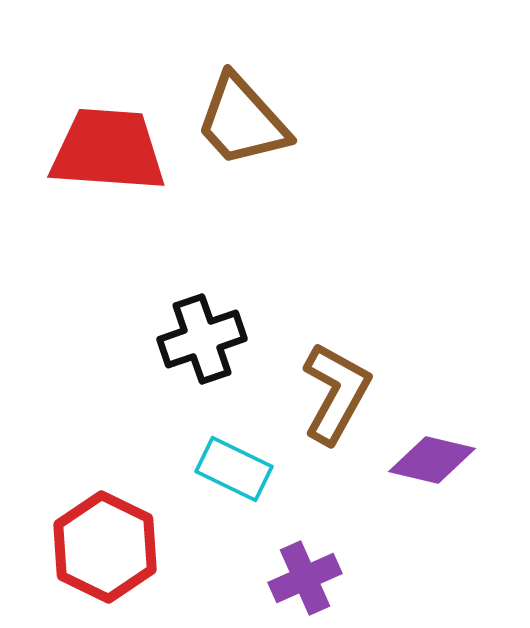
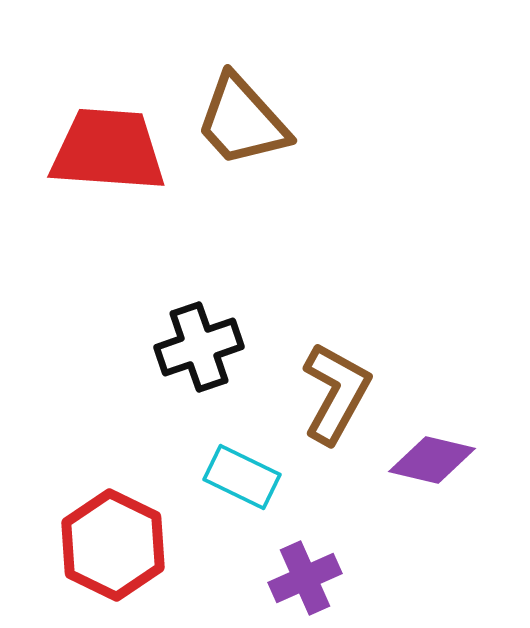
black cross: moved 3 px left, 8 px down
cyan rectangle: moved 8 px right, 8 px down
red hexagon: moved 8 px right, 2 px up
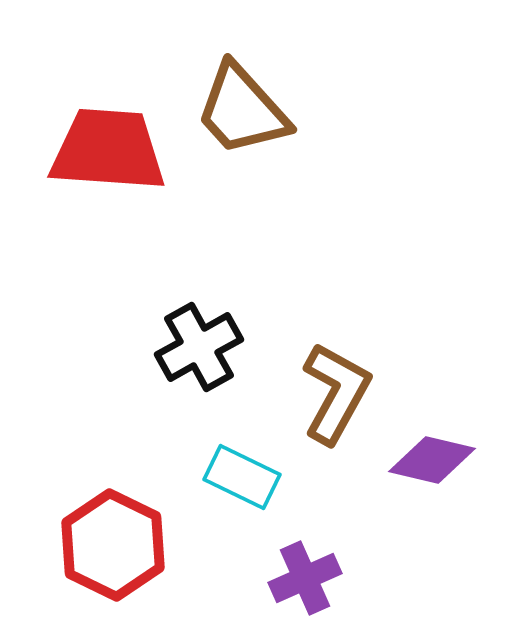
brown trapezoid: moved 11 px up
black cross: rotated 10 degrees counterclockwise
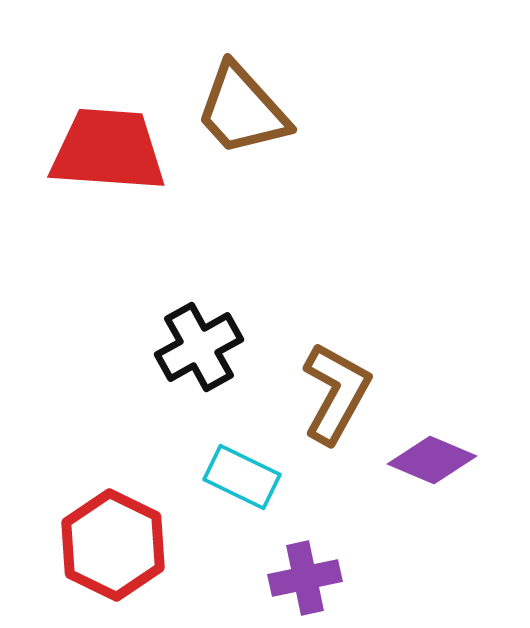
purple diamond: rotated 10 degrees clockwise
purple cross: rotated 12 degrees clockwise
